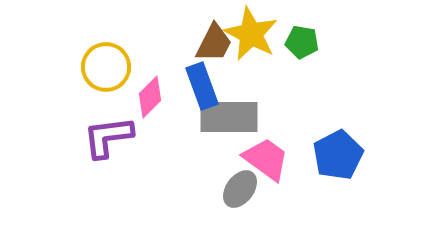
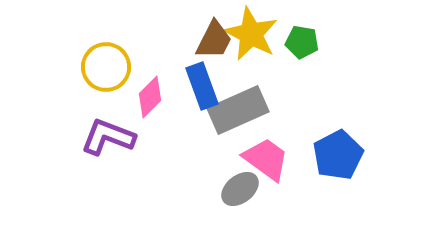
brown trapezoid: moved 3 px up
gray rectangle: moved 9 px right, 7 px up; rotated 24 degrees counterclockwise
purple L-shape: rotated 28 degrees clockwise
gray ellipse: rotated 15 degrees clockwise
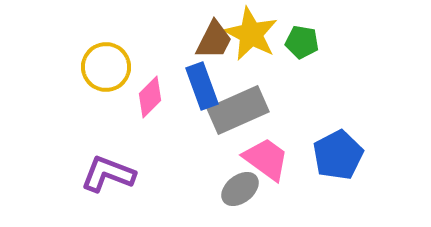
purple L-shape: moved 37 px down
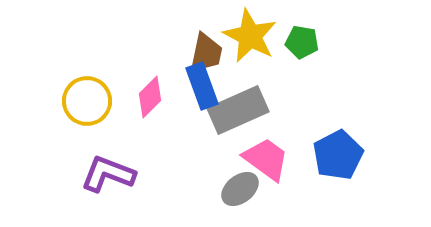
yellow star: moved 1 px left, 2 px down
brown trapezoid: moved 8 px left, 13 px down; rotated 15 degrees counterclockwise
yellow circle: moved 19 px left, 34 px down
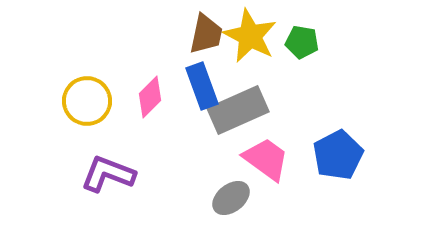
brown trapezoid: moved 19 px up
gray ellipse: moved 9 px left, 9 px down
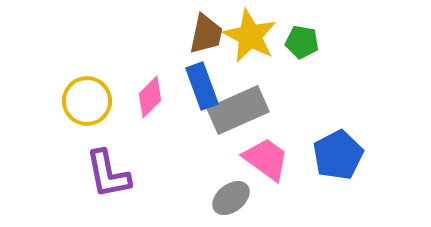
purple L-shape: rotated 122 degrees counterclockwise
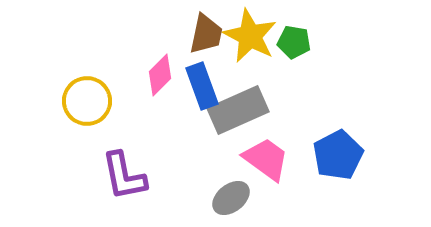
green pentagon: moved 8 px left
pink diamond: moved 10 px right, 22 px up
purple L-shape: moved 16 px right, 2 px down
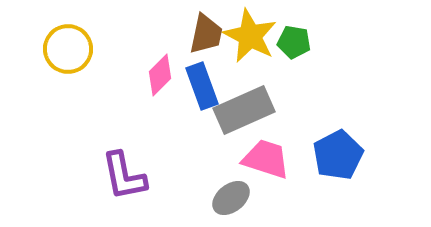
yellow circle: moved 19 px left, 52 px up
gray rectangle: moved 6 px right
pink trapezoid: rotated 18 degrees counterclockwise
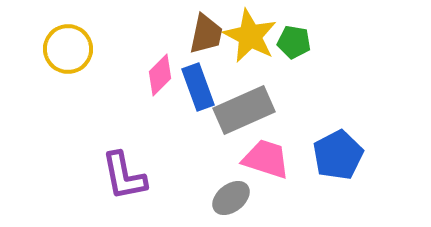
blue rectangle: moved 4 px left, 1 px down
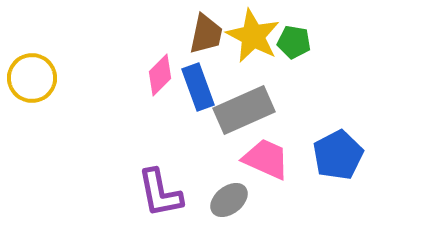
yellow star: moved 3 px right
yellow circle: moved 36 px left, 29 px down
pink trapezoid: rotated 6 degrees clockwise
purple L-shape: moved 36 px right, 17 px down
gray ellipse: moved 2 px left, 2 px down
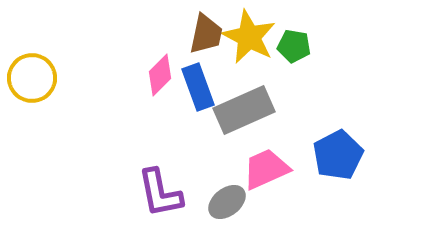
yellow star: moved 4 px left, 1 px down
green pentagon: moved 4 px down
pink trapezoid: moved 10 px down; rotated 48 degrees counterclockwise
gray ellipse: moved 2 px left, 2 px down
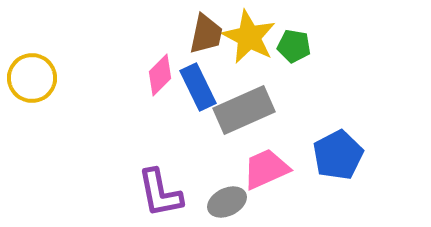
blue rectangle: rotated 6 degrees counterclockwise
gray ellipse: rotated 12 degrees clockwise
